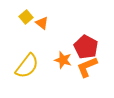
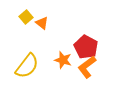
orange L-shape: rotated 15 degrees counterclockwise
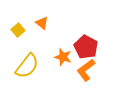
yellow square: moved 8 px left, 13 px down
orange star: moved 3 px up
orange L-shape: moved 1 px left, 3 px down
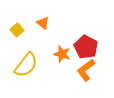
orange triangle: moved 1 px right
yellow square: moved 1 px left
orange star: moved 1 px left, 3 px up
yellow semicircle: moved 1 px left, 1 px up
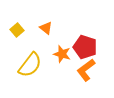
orange triangle: moved 3 px right, 5 px down
red pentagon: moved 1 px left; rotated 10 degrees counterclockwise
yellow semicircle: moved 4 px right
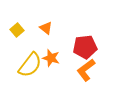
red pentagon: rotated 25 degrees counterclockwise
orange star: moved 11 px left, 4 px down
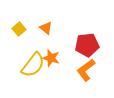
yellow square: moved 2 px right, 1 px up
red pentagon: moved 2 px right, 2 px up
yellow semicircle: moved 3 px right
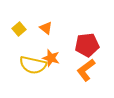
yellow semicircle: rotated 64 degrees clockwise
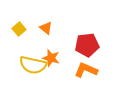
orange L-shape: rotated 60 degrees clockwise
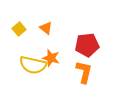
orange L-shape: moved 2 px left, 2 px down; rotated 80 degrees clockwise
